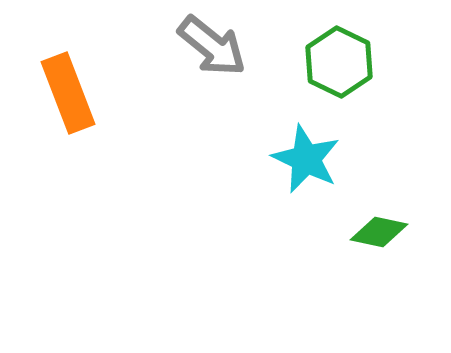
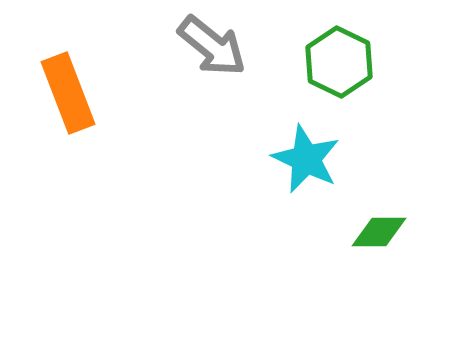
green diamond: rotated 12 degrees counterclockwise
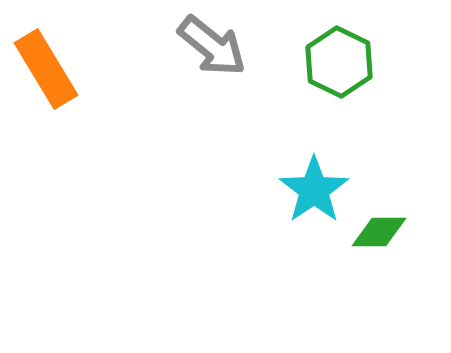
orange rectangle: moved 22 px left, 24 px up; rotated 10 degrees counterclockwise
cyan star: moved 8 px right, 31 px down; rotated 12 degrees clockwise
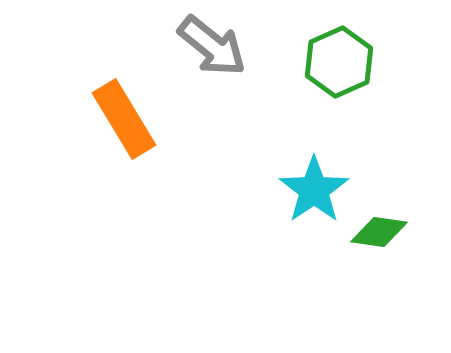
green hexagon: rotated 10 degrees clockwise
orange rectangle: moved 78 px right, 50 px down
green diamond: rotated 8 degrees clockwise
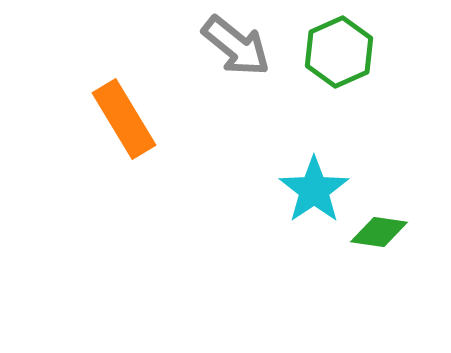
gray arrow: moved 24 px right
green hexagon: moved 10 px up
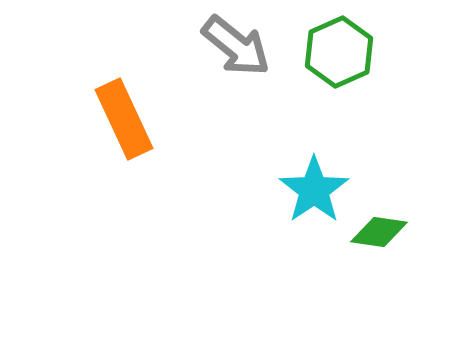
orange rectangle: rotated 6 degrees clockwise
